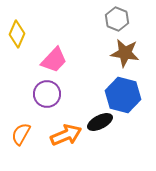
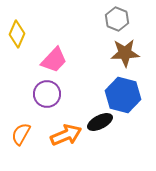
brown star: rotated 12 degrees counterclockwise
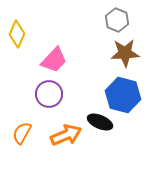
gray hexagon: moved 1 px down
purple circle: moved 2 px right
black ellipse: rotated 50 degrees clockwise
orange semicircle: moved 1 px right, 1 px up
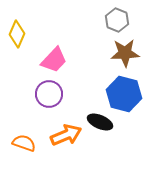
blue hexagon: moved 1 px right, 1 px up
orange semicircle: moved 2 px right, 10 px down; rotated 80 degrees clockwise
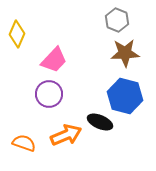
blue hexagon: moved 1 px right, 2 px down
